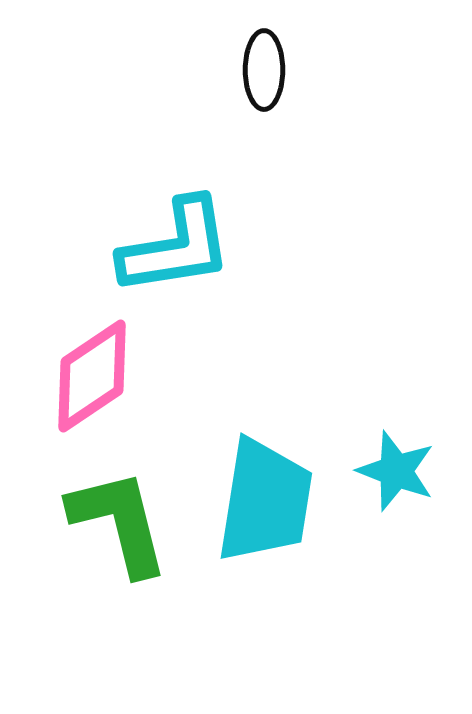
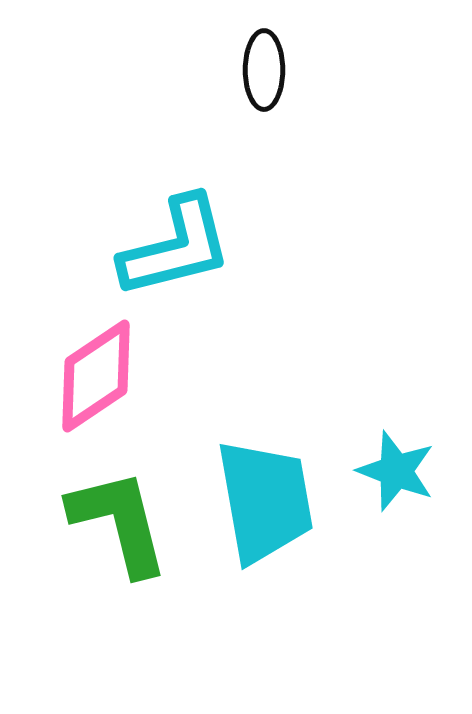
cyan L-shape: rotated 5 degrees counterclockwise
pink diamond: moved 4 px right
cyan trapezoid: rotated 19 degrees counterclockwise
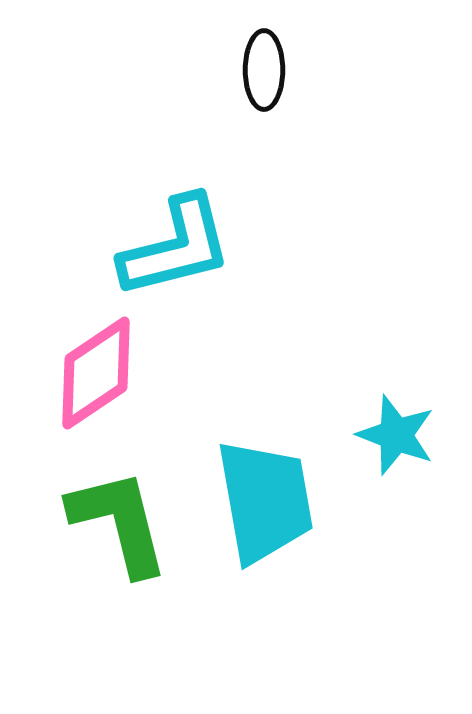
pink diamond: moved 3 px up
cyan star: moved 36 px up
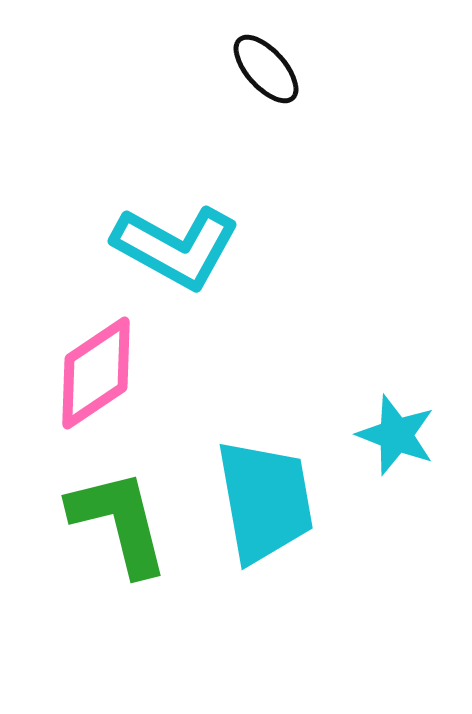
black ellipse: moved 2 px right, 1 px up; rotated 42 degrees counterclockwise
cyan L-shape: rotated 43 degrees clockwise
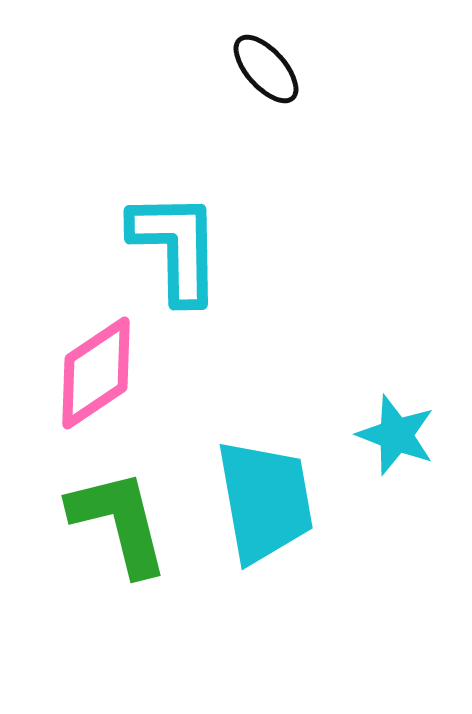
cyan L-shape: rotated 120 degrees counterclockwise
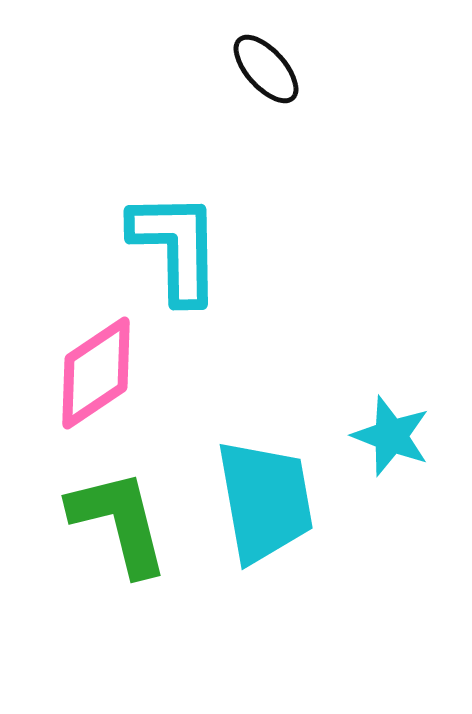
cyan star: moved 5 px left, 1 px down
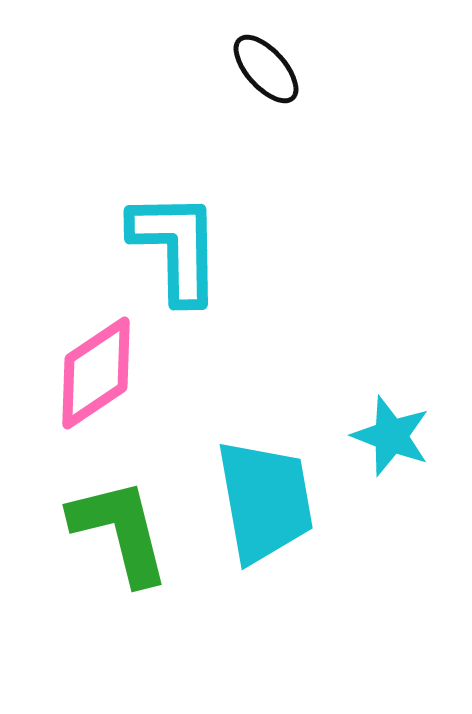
green L-shape: moved 1 px right, 9 px down
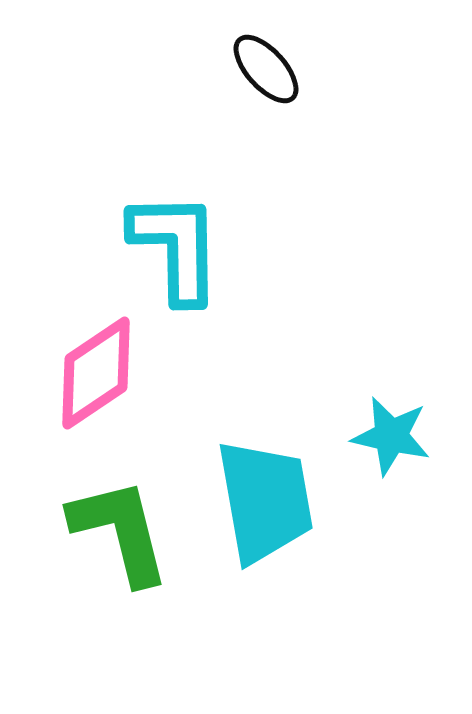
cyan star: rotated 8 degrees counterclockwise
